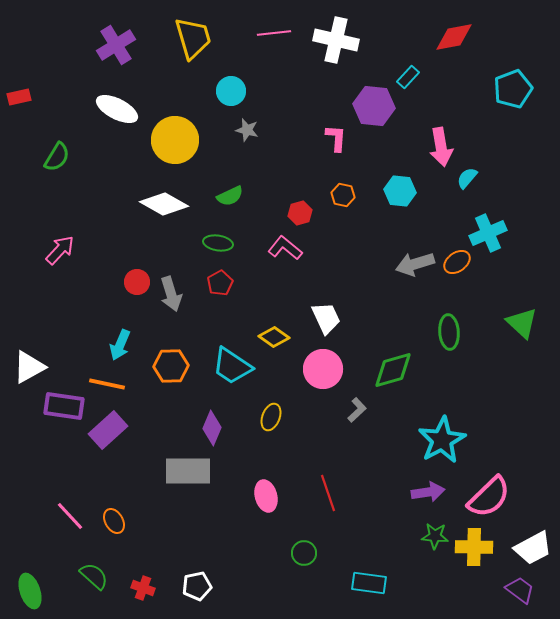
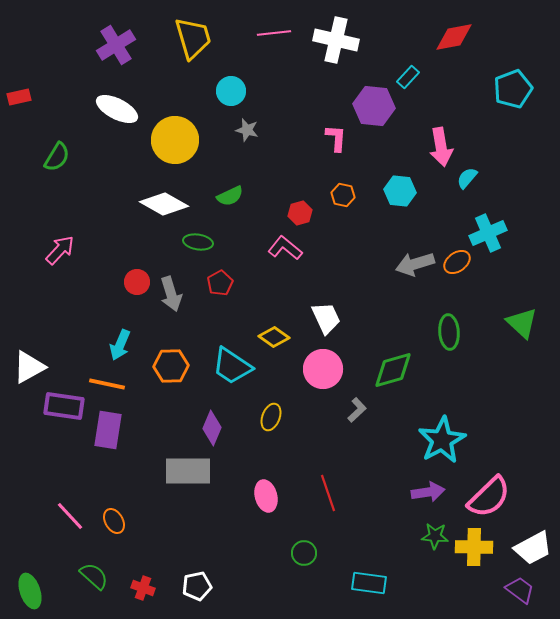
green ellipse at (218, 243): moved 20 px left, 1 px up
purple rectangle at (108, 430): rotated 39 degrees counterclockwise
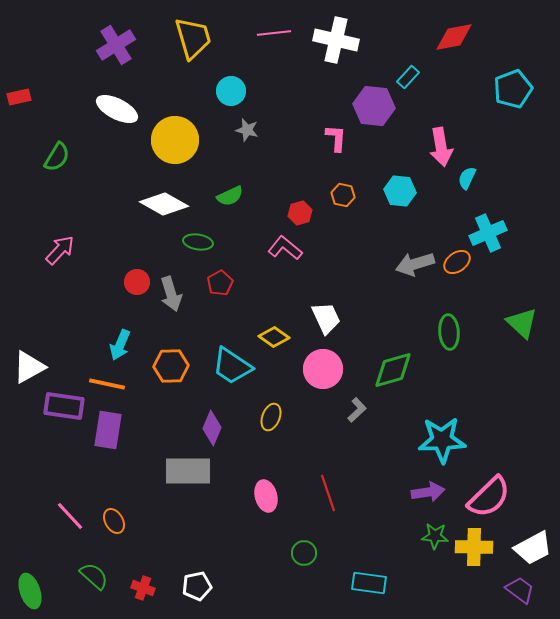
cyan semicircle at (467, 178): rotated 15 degrees counterclockwise
cyan star at (442, 440): rotated 27 degrees clockwise
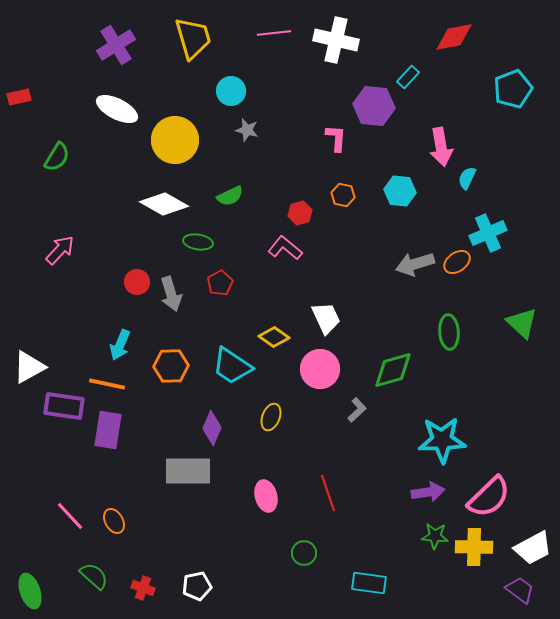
pink circle at (323, 369): moved 3 px left
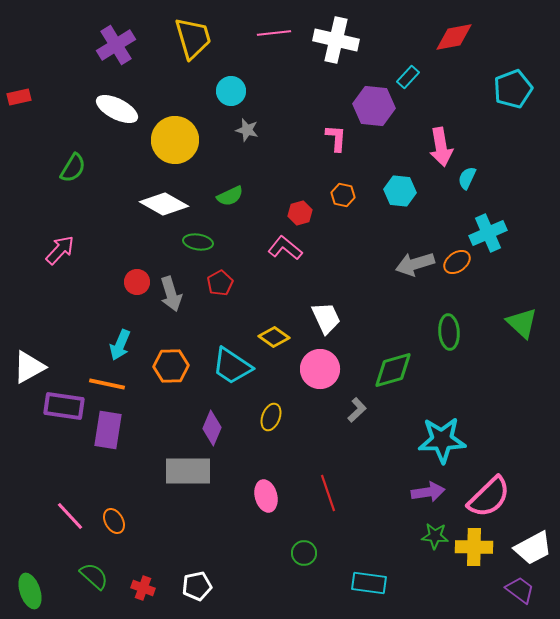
green semicircle at (57, 157): moved 16 px right, 11 px down
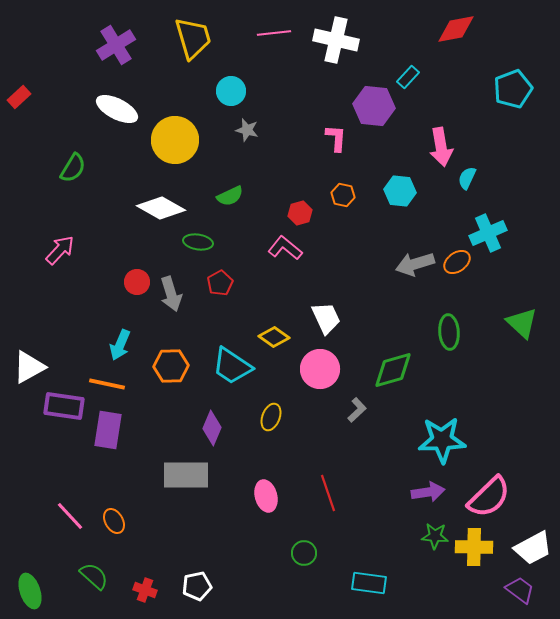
red diamond at (454, 37): moved 2 px right, 8 px up
red rectangle at (19, 97): rotated 30 degrees counterclockwise
white diamond at (164, 204): moved 3 px left, 4 px down
gray rectangle at (188, 471): moved 2 px left, 4 px down
red cross at (143, 588): moved 2 px right, 2 px down
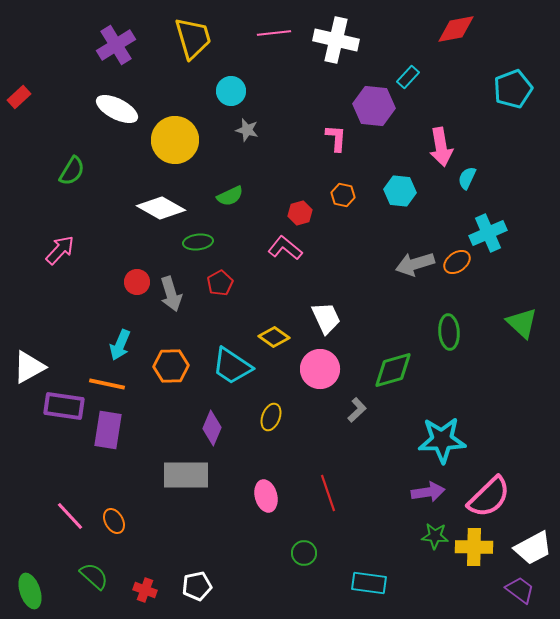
green semicircle at (73, 168): moved 1 px left, 3 px down
green ellipse at (198, 242): rotated 16 degrees counterclockwise
